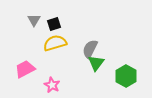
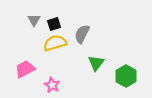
gray semicircle: moved 8 px left, 15 px up
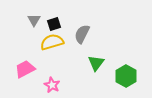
yellow semicircle: moved 3 px left, 1 px up
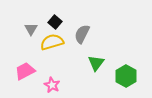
gray triangle: moved 3 px left, 9 px down
black square: moved 1 px right, 2 px up; rotated 32 degrees counterclockwise
pink trapezoid: moved 2 px down
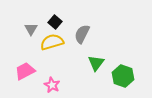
green hexagon: moved 3 px left; rotated 10 degrees counterclockwise
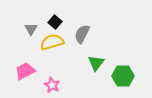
green hexagon: rotated 20 degrees counterclockwise
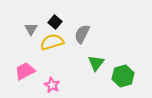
green hexagon: rotated 15 degrees counterclockwise
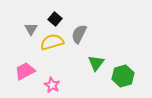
black square: moved 3 px up
gray semicircle: moved 3 px left
